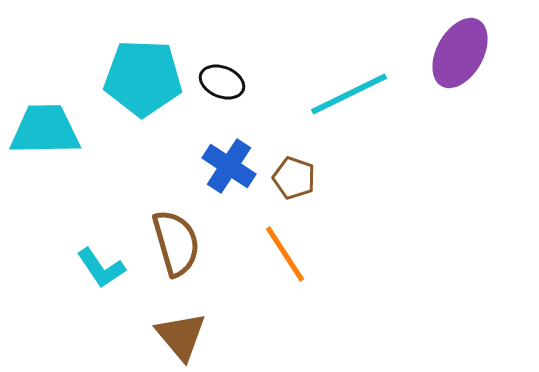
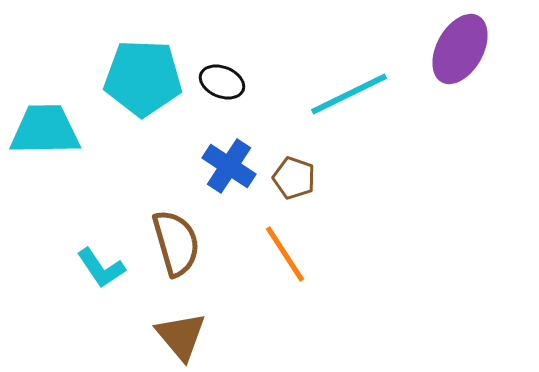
purple ellipse: moved 4 px up
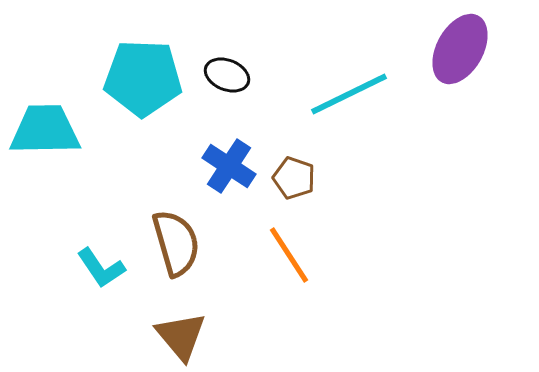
black ellipse: moved 5 px right, 7 px up
orange line: moved 4 px right, 1 px down
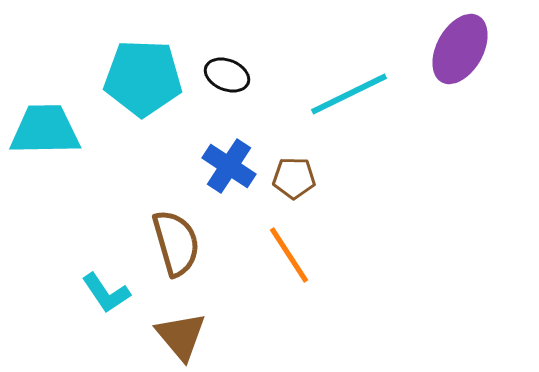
brown pentagon: rotated 18 degrees counterclockwise
cyan L-shape: moved 5 px right, 25 px down
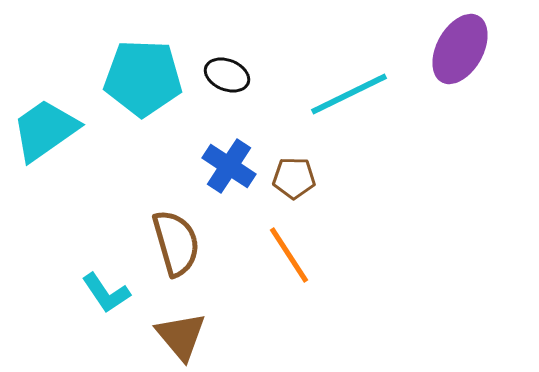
cyan trapezoid: rotated 34 degrees counterclockwise
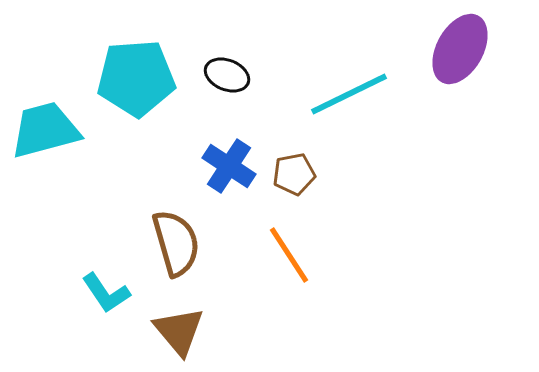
cyan pentagon: moved 7 px left; rotated 6 degrees counterclockwise
cyan trapezoid: rotated 20 degrees clockwise
brown pentagon: moved 4 px up; rotated 12 degrees counterclockwise
brown triangle: moved 2 px left, 5 px up
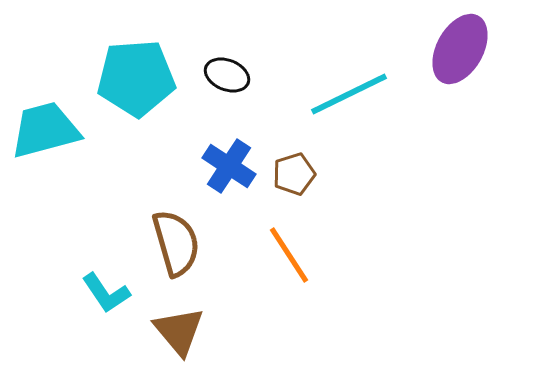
brown pentagon: rotated 6 degrees counterclockwise
